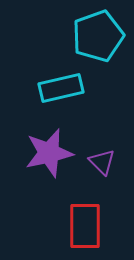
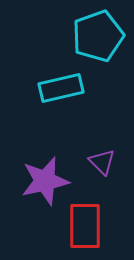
purple star: moved 4 px left, 28 px down
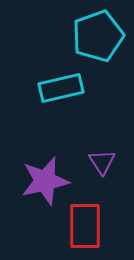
purple triangle: rotated 12 degrees clockwise
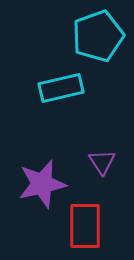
purple star: moved 3 px left, 3 px down
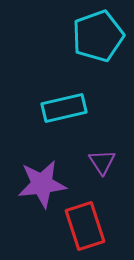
cyan rectangle: moved 3 px right, 20 px down
purple star: rotated 6 degrees clockwise
red rectangle: rotated 18 degrees counterclockwise
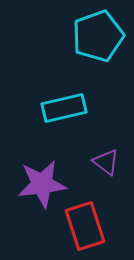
purple triangle: moved 4 px right; rotated 20 degrees counterclockwise
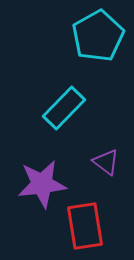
cyan pentagon: rotated 9 degrees counterclockwise
cyan rectangle: rotated 33 degrees counterclockwise
red rectangle: rotated 9 degrees clockwise
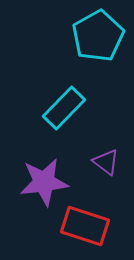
purple star: moved 2 px right, 2 px up
red rectangle: rotated 63 degrees counterclockwise
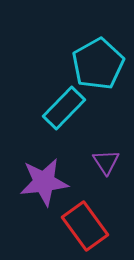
cyan pentagon: moved 28 px down
purple triangle: rotated 20 degrees clockwise
red rectangle: rotated 36 degrees clockwise
